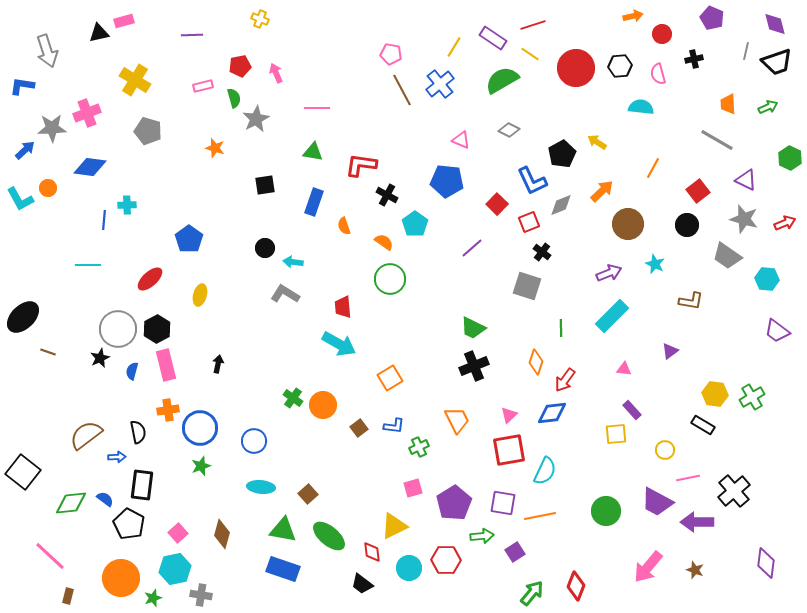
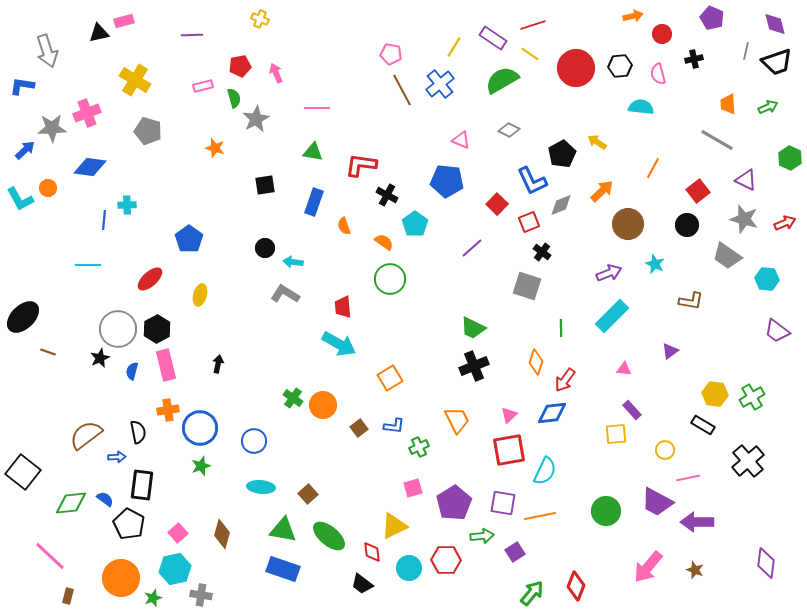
black cross at (734, 491): moved 14 px right, 30 px up
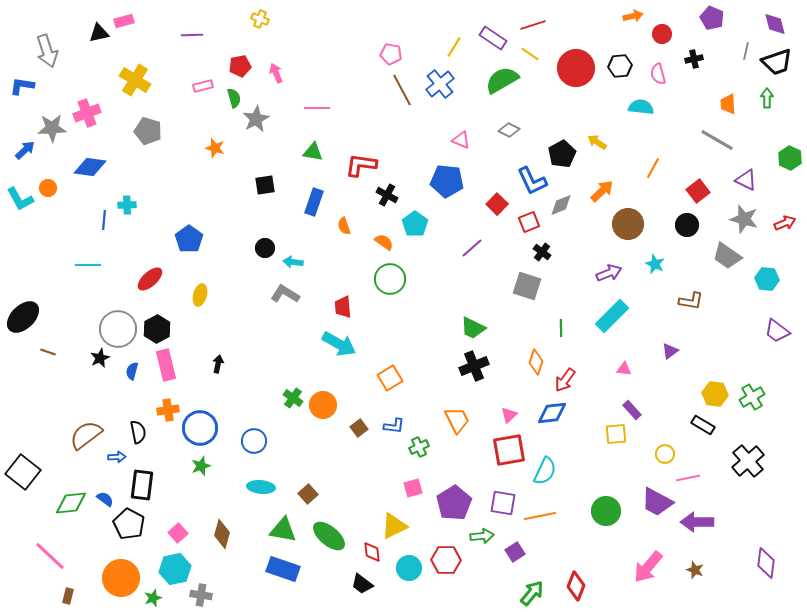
green arrow at (768, 107): moved 1 px left, 9 px up; rotated 66 degrees counterclockwise
yellow circle at (665, 450): moved 4 px down
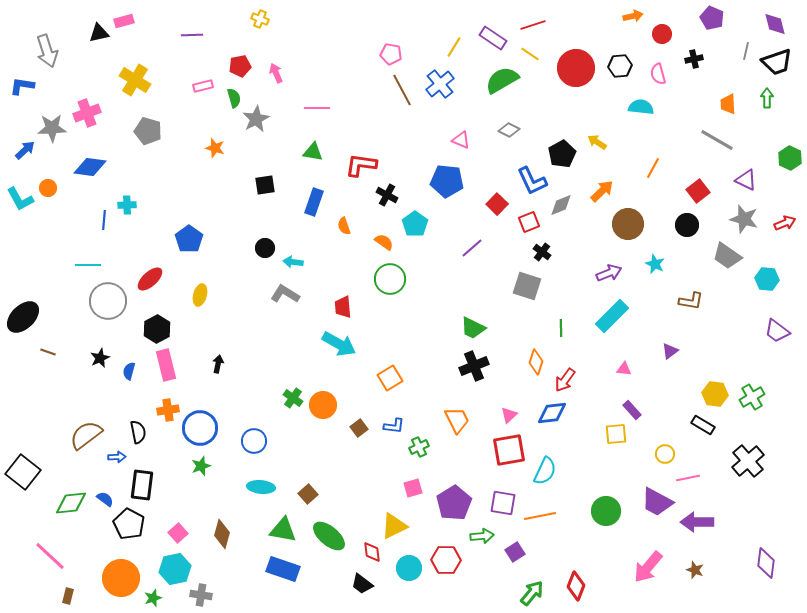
gray circle at (118, 329): moved 10 px left, 28 px up
blue semicircle at (132, 371): moved 3 px left
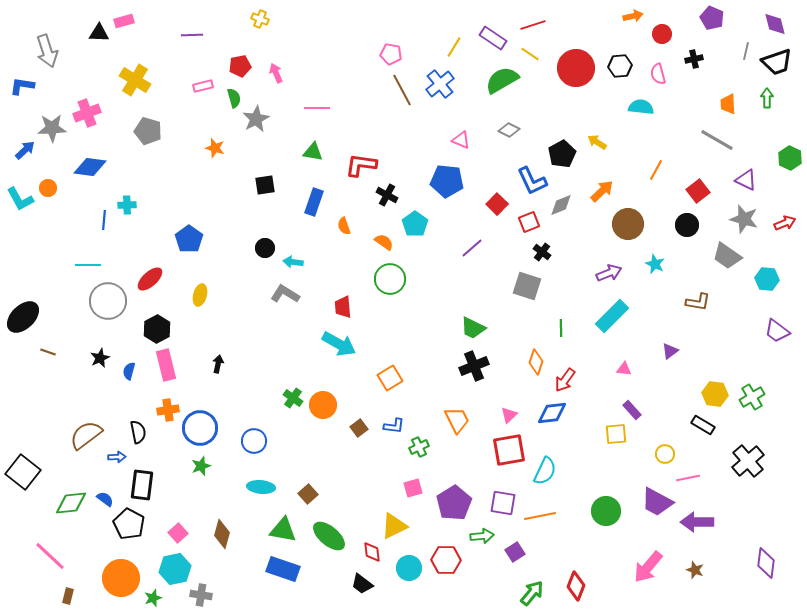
black triangle at (99, 33): rotated 15 degrees clockwise
orange line at (653, 168): moved 3 px right, 2 px down
brown L-shape at (691, 301): moved 7 px right, 1 px down
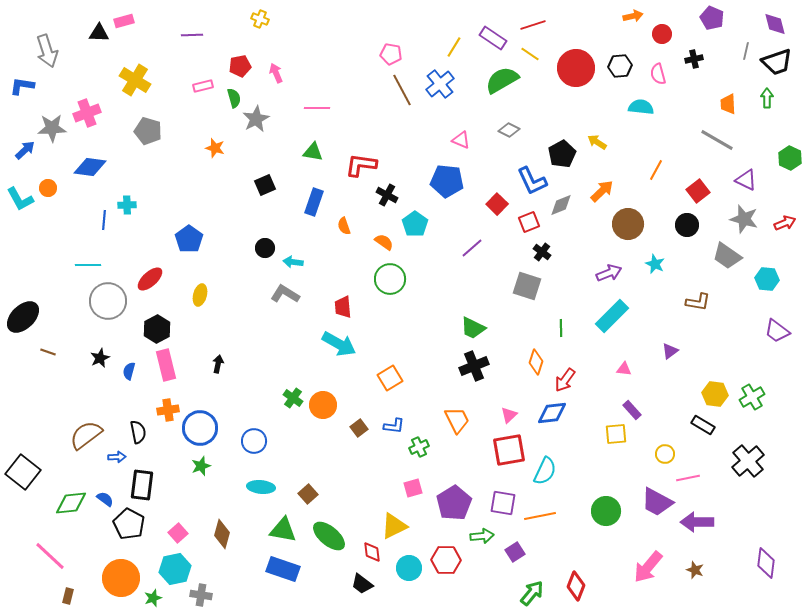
black square at (265, 185): rotated 15 degrees counterclockwise
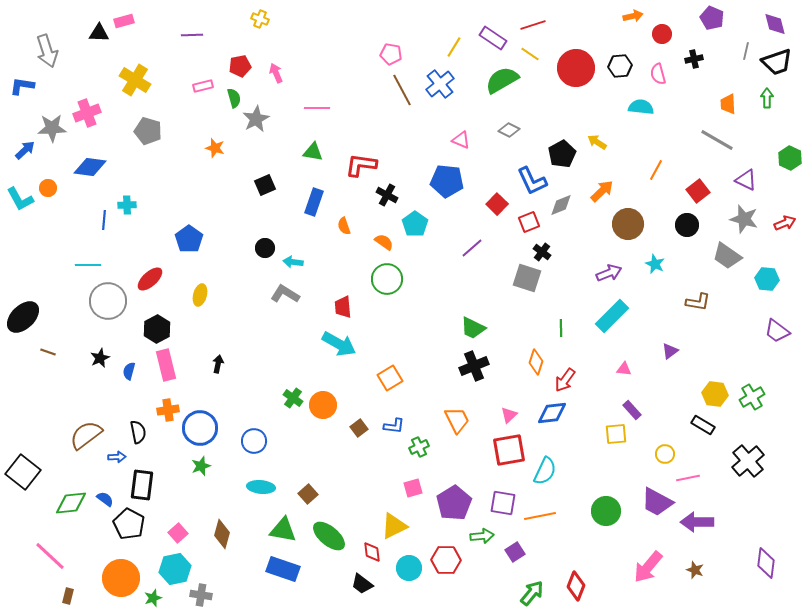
green circle at (390, 279): moved 3 px left
gray square at (527, 286): moved 8 px up
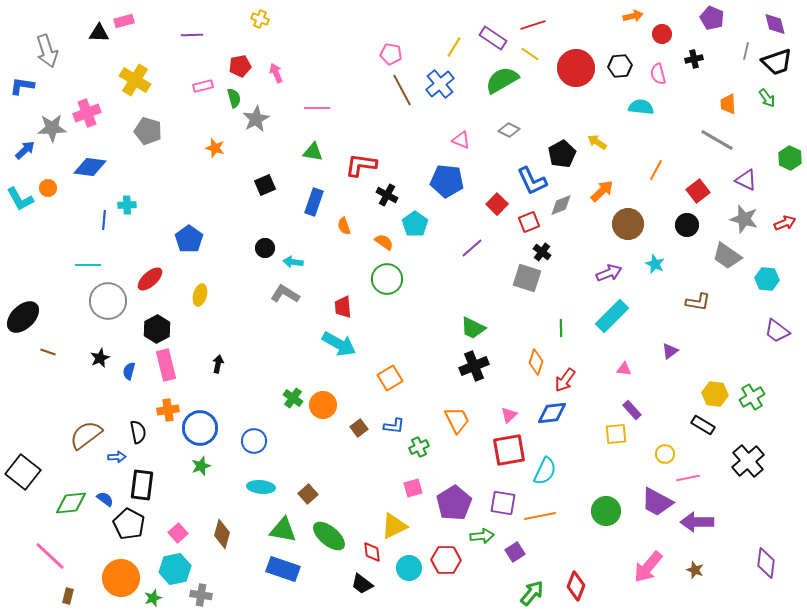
green arrow at (767, 98): rotated 144 degrees clockwise
